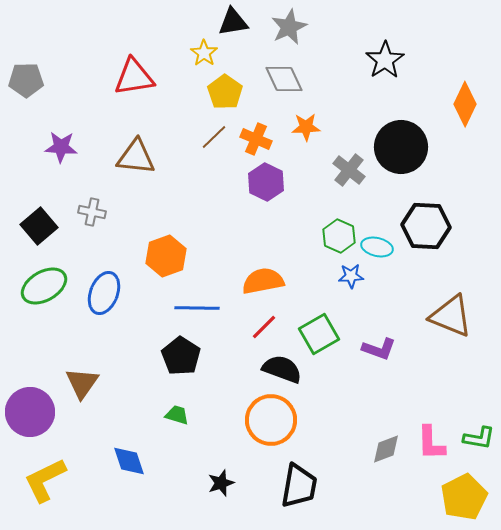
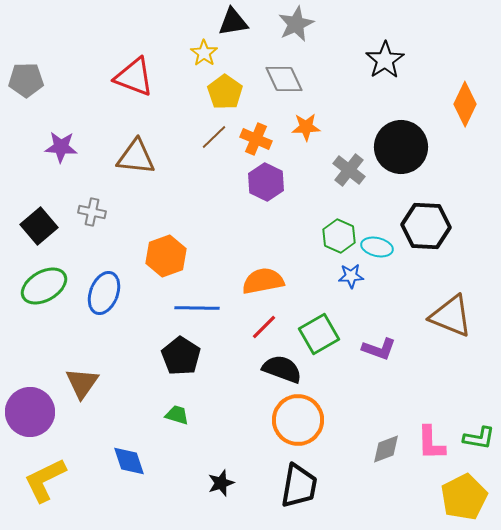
gray star at (289, 27): moved 7 px right, 3 px up
red triangle at (134, 77): rotated 30 degrees clockwise
orange circle at (271, 420): moved 27 px right
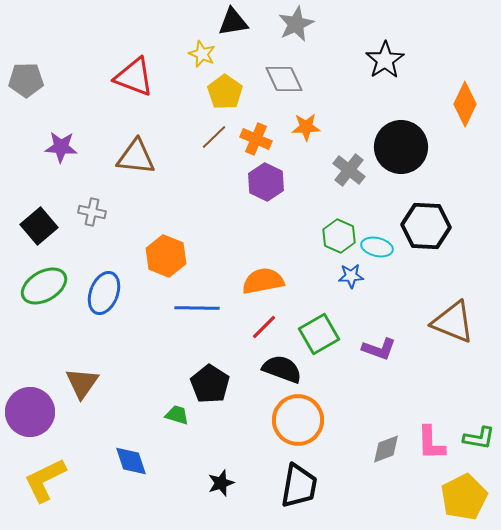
yellow star at (204, 53): moved 2 px left, 1 px down; rotated 12 degrees counterclockwise
orange hexagon at (166, 256): rotated 18 degrees counterclockwise
brown triangle at (451, 316): moved 2 px right, 6 px down
black pentagon at (181, 356): moved 29 px right, 28 px down
blue diamond at (129, 461): moved 2 px right
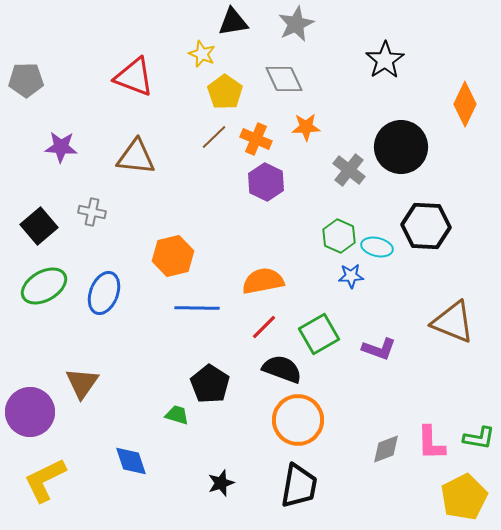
orange hexagon at (166, 256): moved 7 px right; rotated 24 degrees clockwise
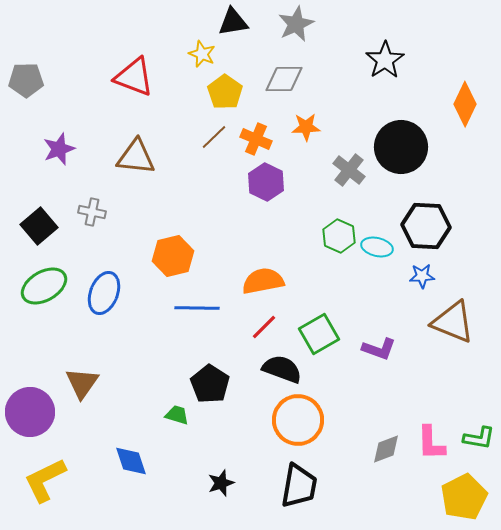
gray diamond at (284, 79): rotated 66 degrees counterclockwise
purple star at (61, 147): moved 2 px left, 2 px down; rotated 24 degrees counterclockwise
blue star at (351, 276): moved 71 px right
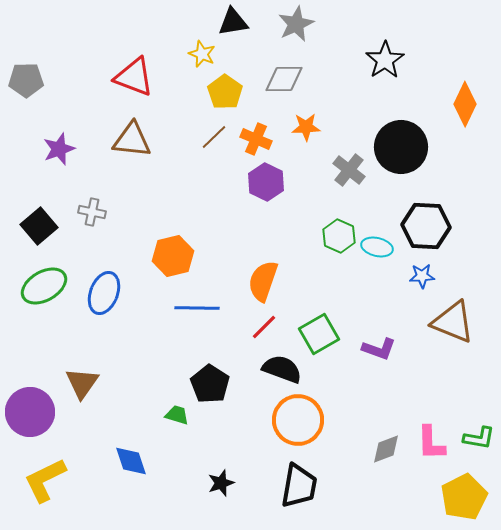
brown triangle at (136, 157): moved 4 px left, 17 px up
orange semicircle at (263, 281): rotated 60 degrees counterclockwise
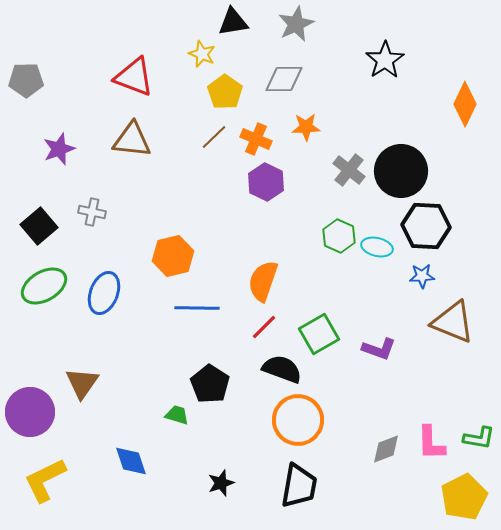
black circle at (401, 147): moved 24 px down
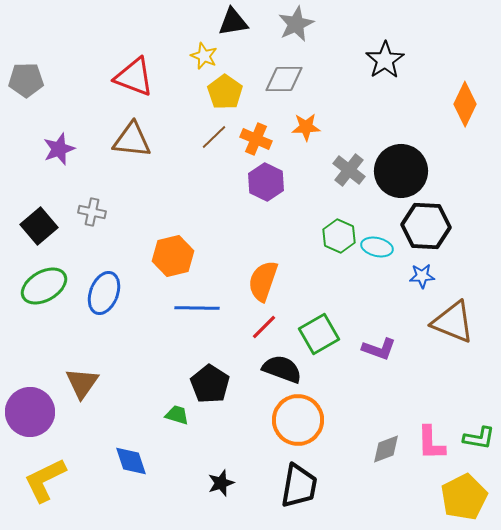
yellow star at (202, 54): moved 2 px right, 2 px down
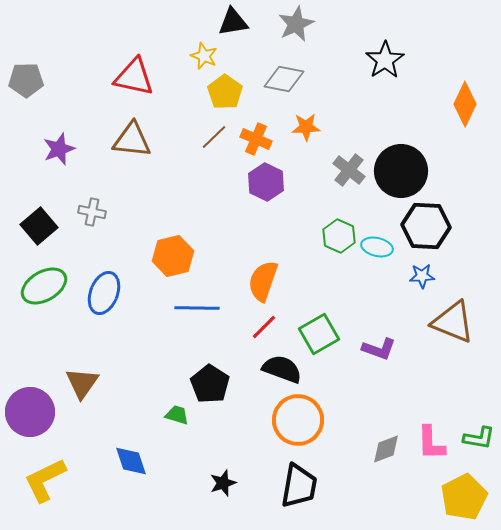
red triangle at (134, 77): rotated 9 degrees counterclockwise
gray diamond at (284, 79): rotated 12 degrees clockwise
black star at (221, 483): moved 2 px right
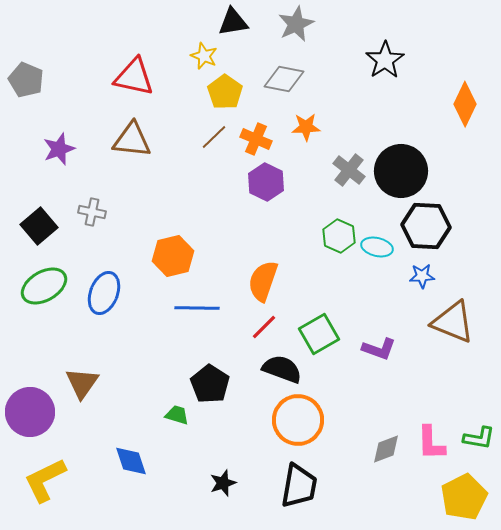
gray pentagon at (26, 80): rotated 24 degrees clockwise
